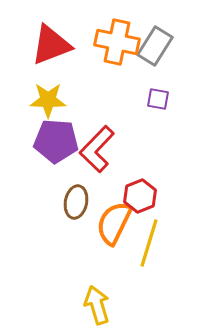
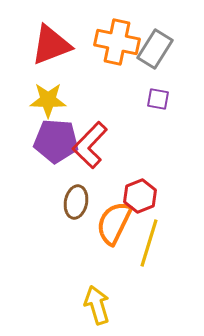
gray rectangle: moved 3 px down
red L-shape: moved 7 px left, 4 px up
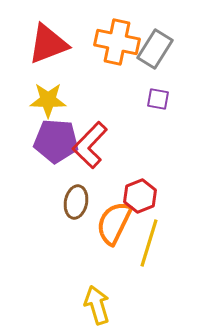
red triangle: moved 3 px left, 1 px up
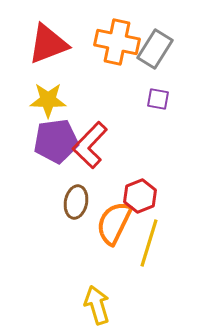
purple pentagon: rotated 12 degrees counterclockwise
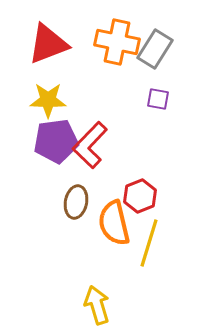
orange semicircle: rotated 39 degrees counterclockwise
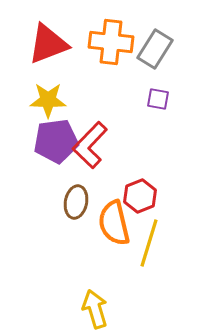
orange cross: moved 6 px left; rotated 6 degrees counterclockwise
yellow arrow: moved 2 px left, 4 px down
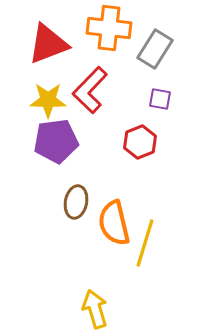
orange cross: moved 2 px left, 14 px up
purple square: moved 2 px right
red L-shape: moved 55 px up
red hexagon: moved 54 px up
yellow line: moved 4 px left
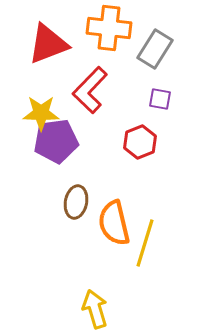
yellow star: moved 7 px left, 13 px down
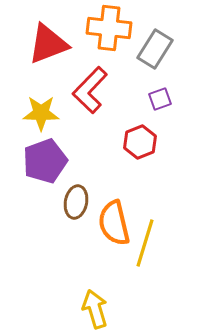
purple square: rotated 30 degrees counterclockwise
purple pentagon: moved 11 px left, 20 px down; rotated 12 degrees counterclockwise
